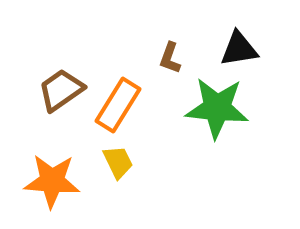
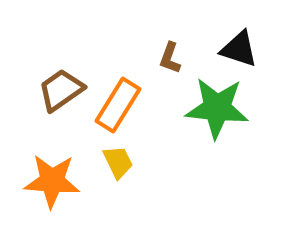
black triangle: rotated 27 degrees clockwise
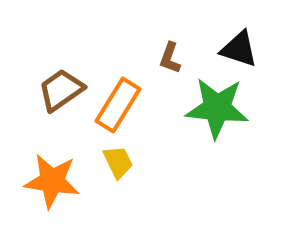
orange star: rotated 4 degrees clockwise
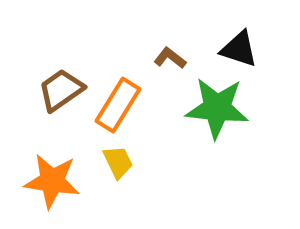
brown L-shape: rotated 108 degrees clockwise
